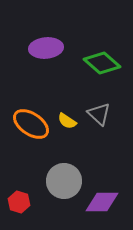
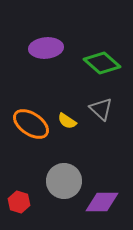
gray triangle: moved 2 px right, 5 px up
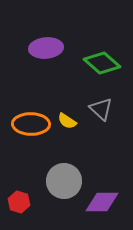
orange ellipse: rotated 33 degrees counterclockwise
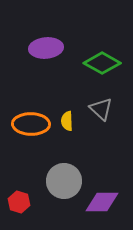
green diamond: rotated 12 degrees counterclockwise
yellow semicircle: rotated 54 degrees clockwise
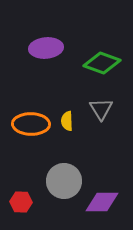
green diamond: rotated 9 degrees counterclockwise
gray triangle: rotated 15 degrees clockwise
red hexagon: moved 2 px right; rotated 15 degrees counterclockwise
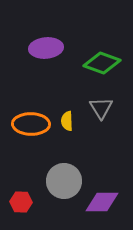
gray triangle: moved 1 px up
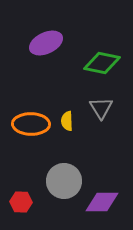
purple ellipse: moved 5 px up; rotated 20 degrees counterclockwise
green diamond: rotated 9 degrees counterclockwise
